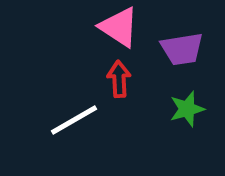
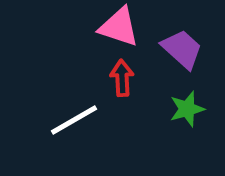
pink triangle: rotated 15 degrees counterclockwise
purple trapezoid: rotated 129 degrees counterclockwise
red arrow: moved 3 px right, 1 px up
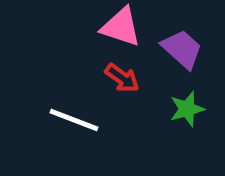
pink triangle: moved 2 px right
red arrow: rotated 129 degrees clockwise
white line: rotated 51 degrees clockwise
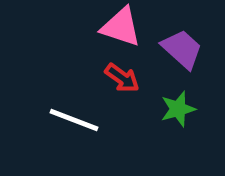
green star: moved 9 px left
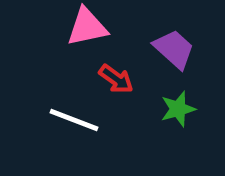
pink triangle: moved 34 px left; rotated 30 degrees counterclockwise
purple trapezoid: moved 8 px left
red arrow: moved 6 px left, 1 px down
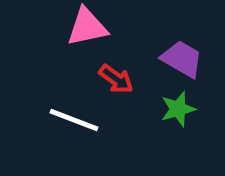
purple trapezoid: moved 8 px right, 10 px down; rotated 12 degrees counterclockwise
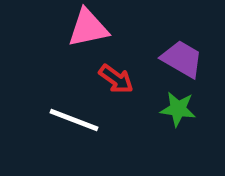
pink triangle: moved 1 px right, 1 px down
green star: rotated 24 degrees clockwise
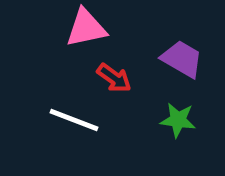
pink triangle: moved 2 px left
red arrow: moved 2 px left, 1 px up
green star: moved 11 px down
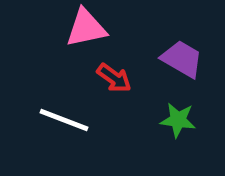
white line: moved 10 px left
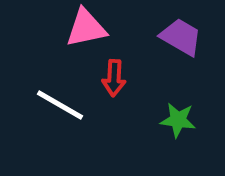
purple trapezoid: moved 1 px left, 22 px up
red arrow: rotated 57 degrees clockwise
white line: moved 4 px left, 15 px up; rotated 9 degrees clockwise
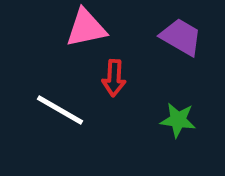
white line: moved 5 px down
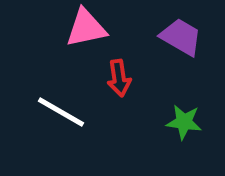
red arrow: moved 5 px right; rotated 12 degrees counterclockwise
white line: moved 1 px right, 2 px down
green star: moved 6 px right, 2 px down
